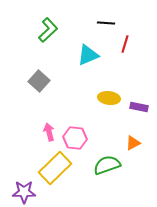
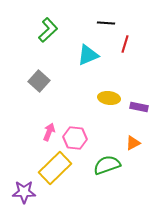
pink arrow: rotated 36 degrees clockwise
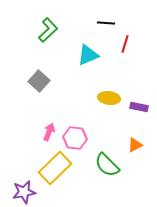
orange triangle: moved 2 px right, 2 px down
green semicircle: rotated 116 degrees counterclockwise
purple star: rotated 10 degrees counterclockwise
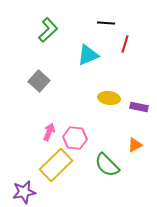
yellow rectangle: moved 1 px right, 3 px up
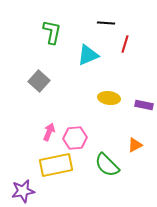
green L-shape: moved 4 px right, 2 px down; rotated 35 degrees counterclockwise
purple rectangle: moved 5 px right, 2 px up
pink hexagon: rotated 10 degrees counterclockwise
yellow rectangle: rotated 32 degrees clockwise
purple star: moved 1 px left, 1 px up
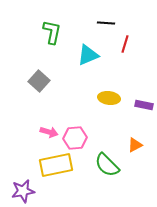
pink arrow: rotated 84 degrees clockwise
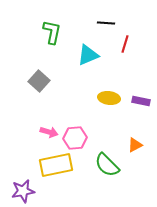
purple rectangle: moved 3 px left, 4 px up
